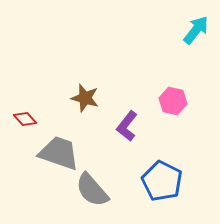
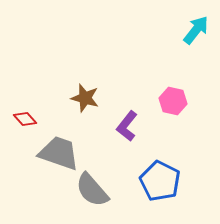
blue pentagon: moved 2 px left
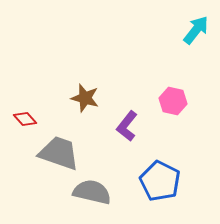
gray semicircle: moved 2 px down; rotated 144 degrees clockwise
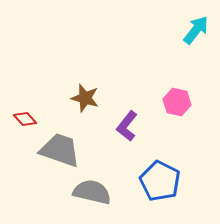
pink hexagon: moved 4 px right, 1 px down
gray trapezoid: moved 1 px right, 3 px up
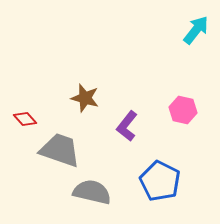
pink hexagon: moved 6 px right, 8 px down
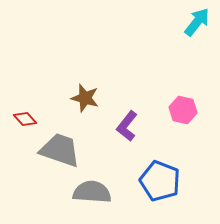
cyan arrow: moved 1 px right, 8 px up
blue pentagon: rotated 6 degrees counterclockwise
gray semicircle: rotated 9 degrees counterclockwise
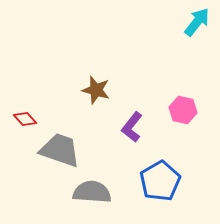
brown star: moved 11 px right, 8 px up
purple L-shape: moved 5 px right, 1 px down
blue pentagon: rotated 21 degrees clockwise
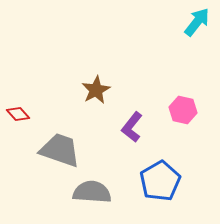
brown star: rotated 28 degrees clockwise
red diamond: moved 7 px left, 5 px up
